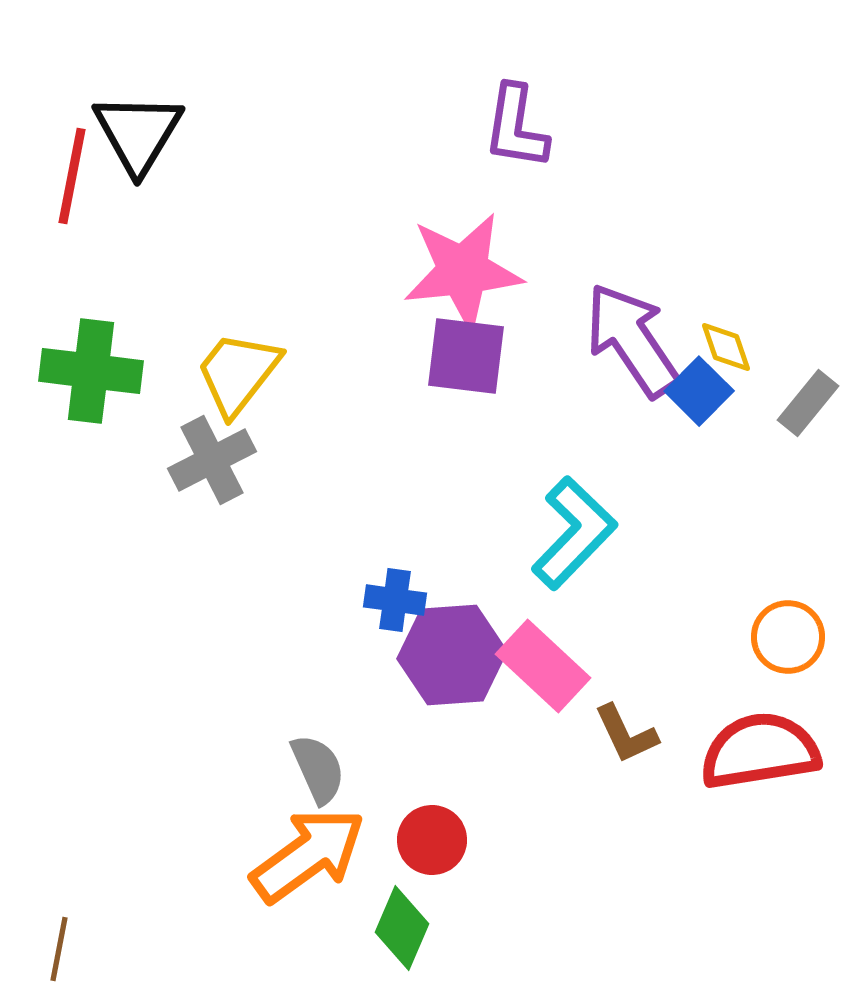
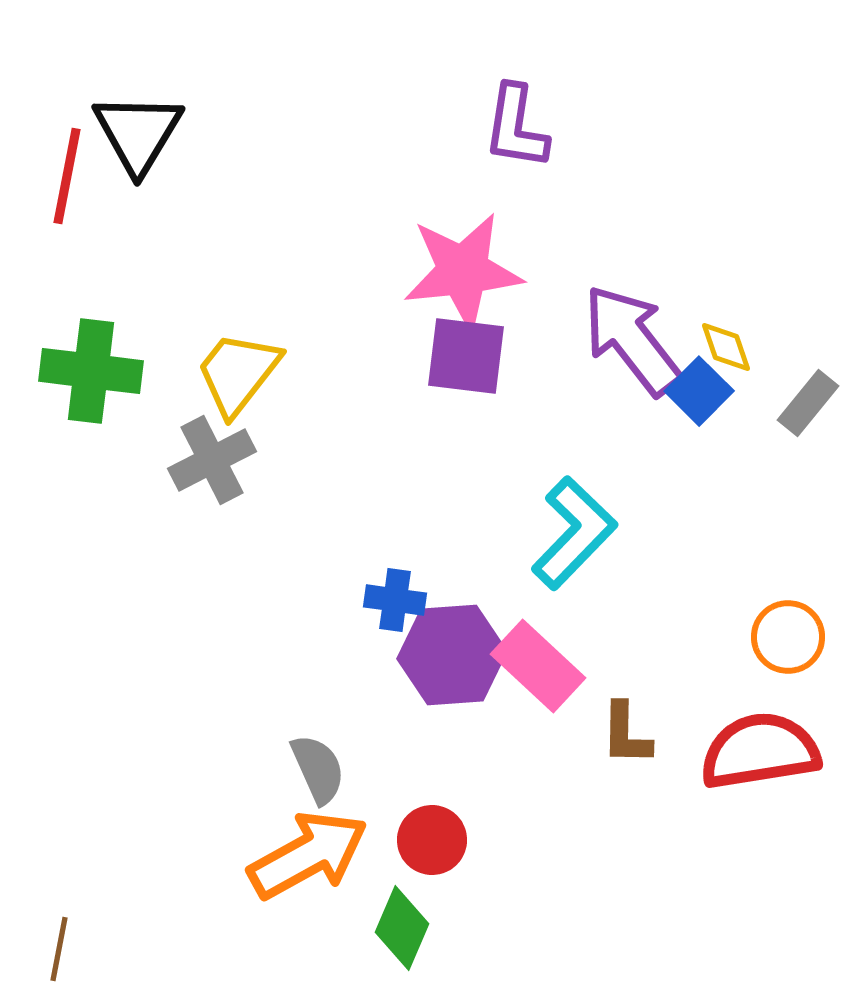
red line: moved 5 px left
purple arrow: rotated 4 degrees counterclockwise
pink rectangle: moved 5 px left
brown L-shape: rotated 26 degrees clockwise
orange arrow: rotated 7 degrees clockwise
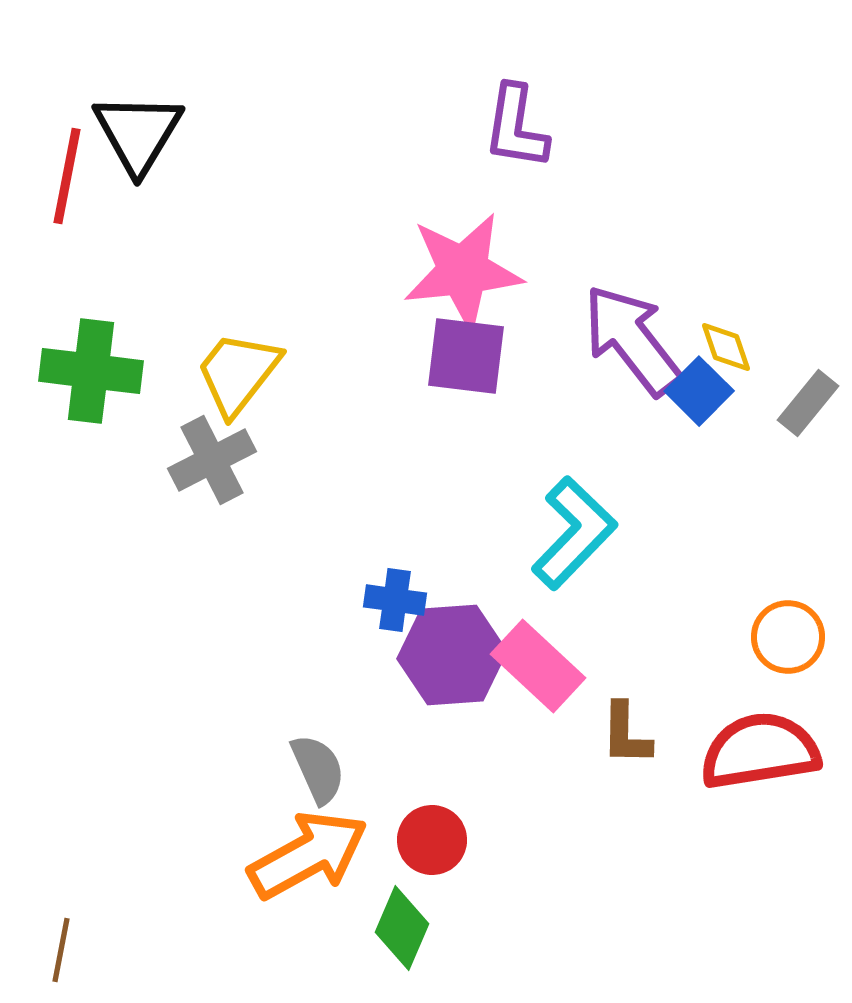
brown line: moved 2 px right, 1 px down
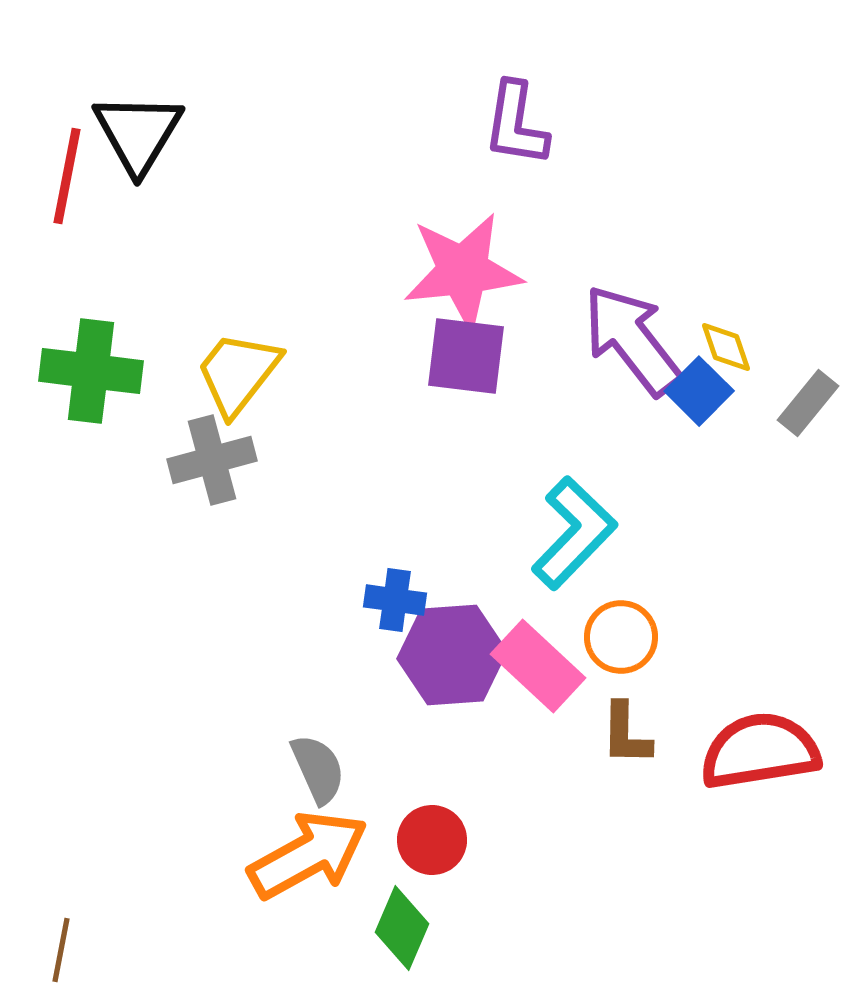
purple L-shape: moved 3 px up
gray cross: rotated 12 degrees clockwise
orange circle: moved 167 px left
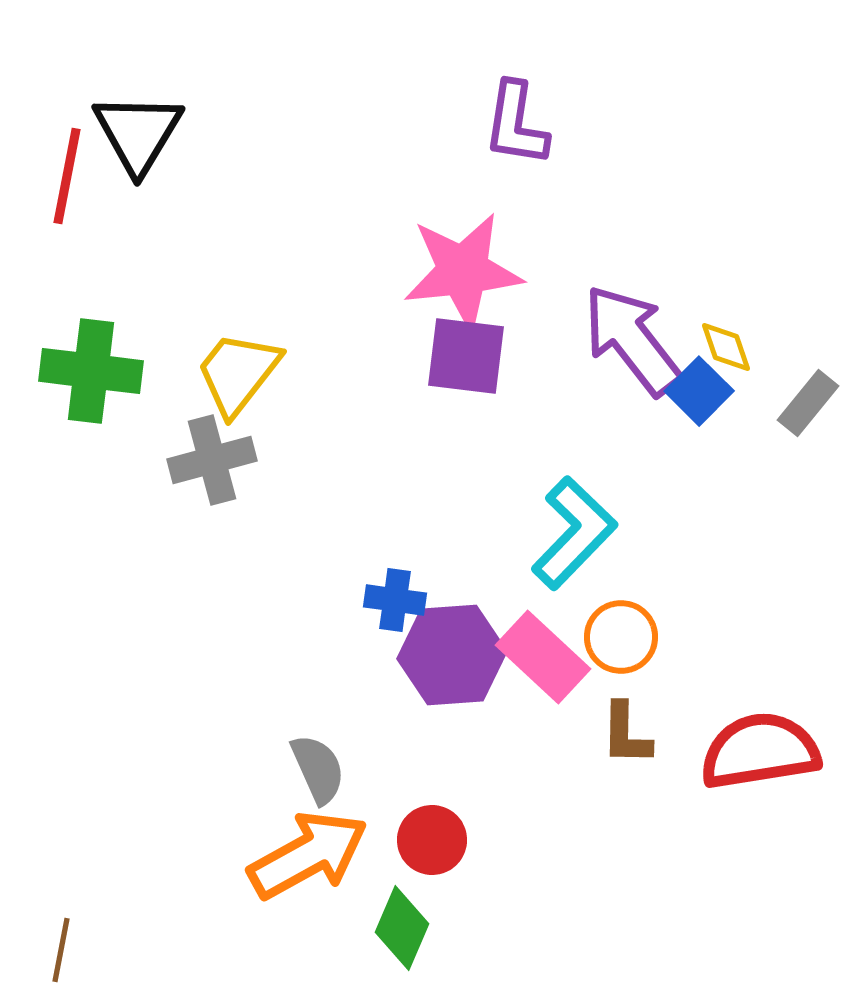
pink rectangle: moved 5 px right, 9 px up
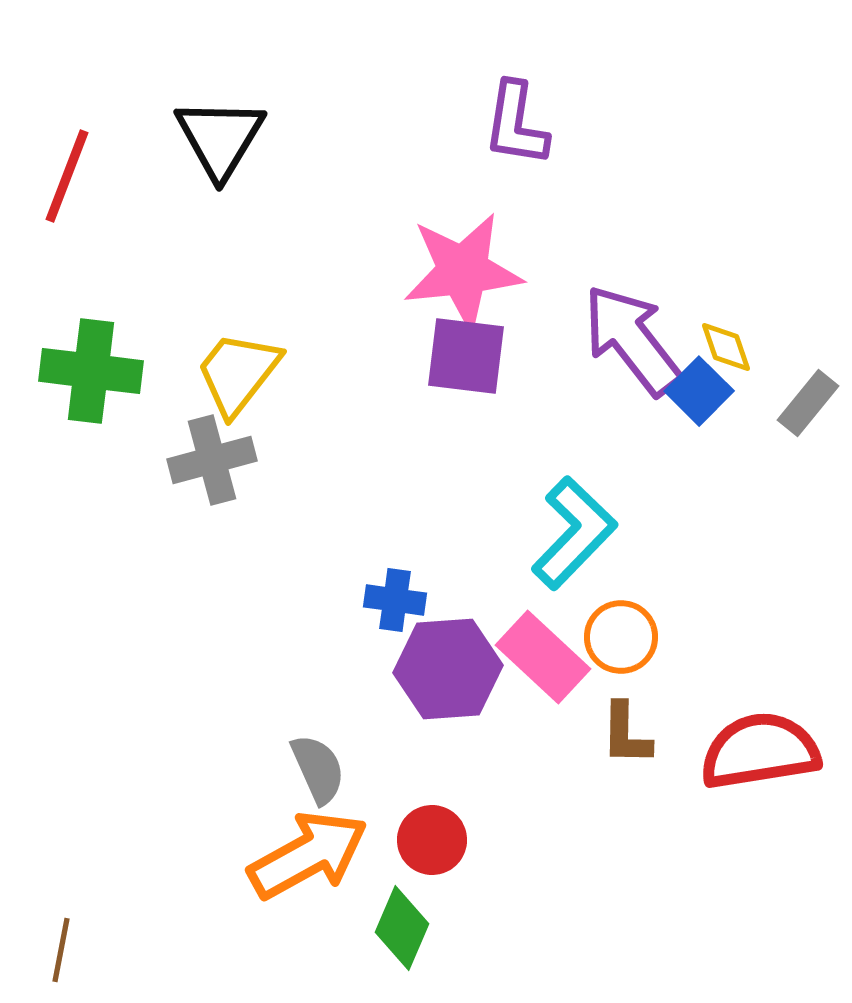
black triangle: moved 82 px right, 5 px down
red line: rotated 10 degrees clockwise
purple hexagon: moved 4 px left, 14 px down
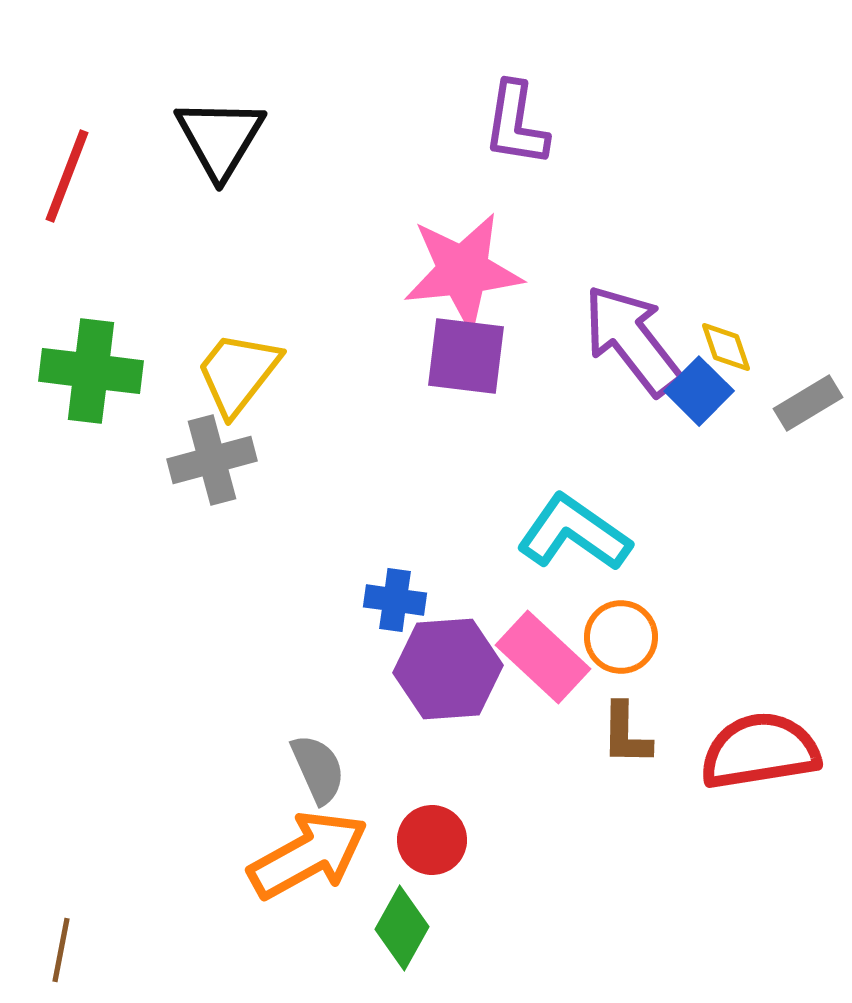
gray rectangle: rotated 20 degrees clockwise
cyan L-shape: rotated 99 degrees counterclockwise
green diamond: rotated 6 degrees clockwise
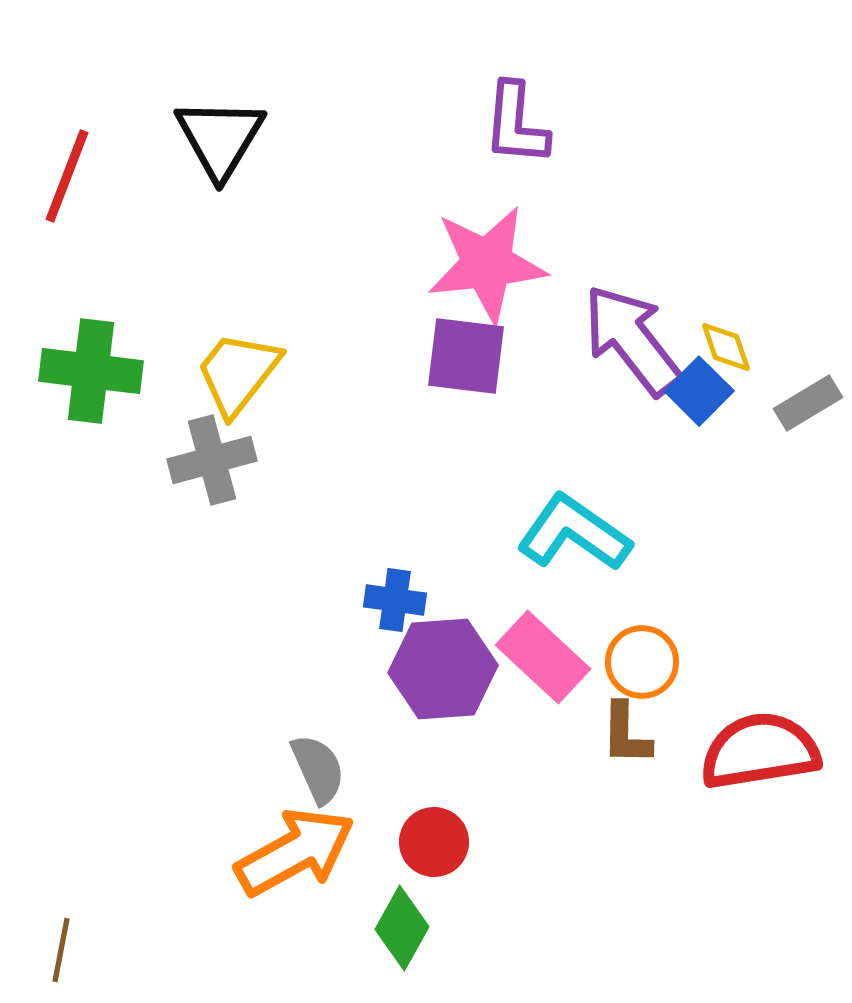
purple L-shape: rotated 4 degrees counterclockwise
pink star: moved 24 px right, 7 px up
orange circle: moved 21 px right, 25 px down
purple hexagon: moved 5 px left
red circle: moved 2 px right, 2 px down
orange arrow: moved 13 px left, 3 px up
